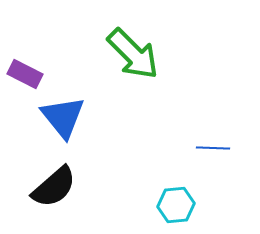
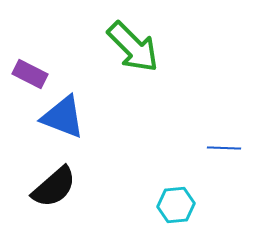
green arrow: moved 7 px up
purple rectangle: moved 5 px right
blue triangle: rotated 30 degrees counterclockwise
blue line: moved 11 px right
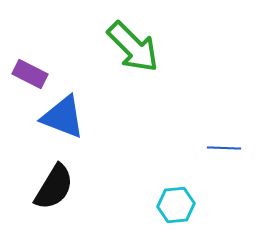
black semicircle: rotated 18 degrees counterclockwise
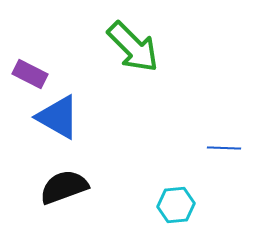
blue triangle: moved 5 px left; rotated 9 degrees clockwise
black semicircle: moved 10 px right; rotated 141 degrees counterclockwise
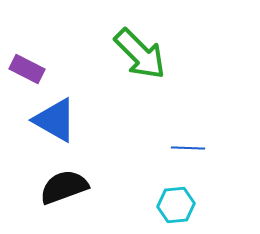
green arrow: moved 7 px right, 7 px down
purple rectangle: moved 3 px left, 5 px up
blue triangle: moved 3 px left, 3 px down
blue line: moved 36 px left
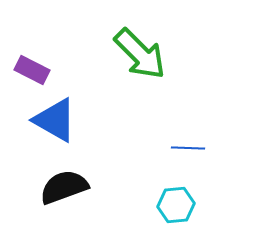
purple rectangle: moved 5 px right, 1 px down
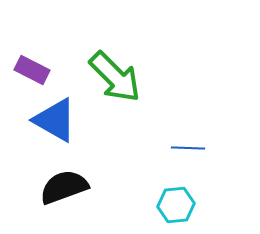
green arrow: moved 25 px left, 23 px down
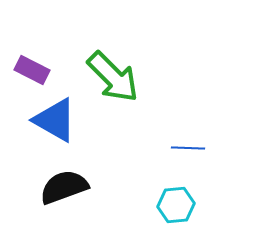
green arrow: moved 2 px left
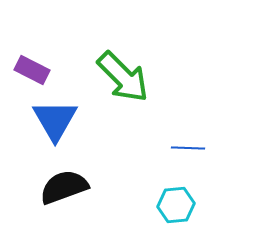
green arrow: moved 10 px right
blue triangle: rotated 30 degrees clockwise
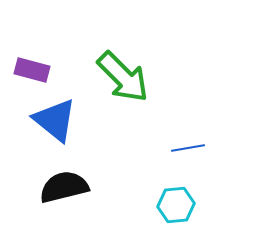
purple rectangle: rotated 12 degrees counterclockwise
blue triangle: rotated 21 degrees counterclockwise
blue line: rotated 12 degrees counterclockwise
black semicircle: rotated 6 degrees clockwise
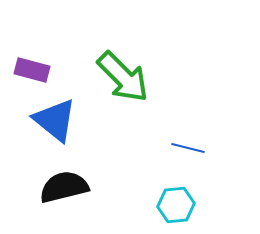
blue line: rotated 24 degrees clockwise
